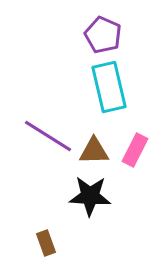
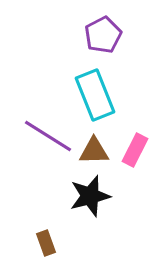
purple pentagon: rotated 21 degrees clockwise
cyan rectangle: moved 14 px left, 8 px down; rotated 9 degrees counterclockwise
black star: rotated 18 degrees counterclockwise
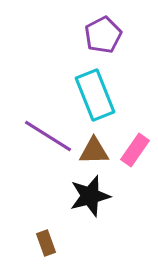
pink rectangle: rotated 8 degrees clockwise
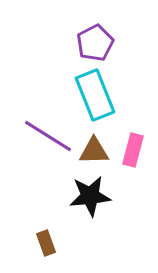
purple pentagon: moved 8 px left, 8 px down
pink rectangle: moved 2 px left; rotated 20 degrees counterclockwise
black star: rotated 9 degrees clockwise
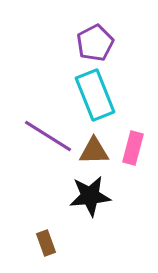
pink rectangle: moved 2 px up
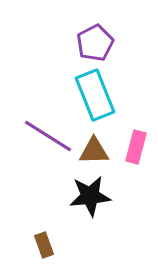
pink rectangle: moved 3 px right, 1 px up
brown rectangle: moved 2 px left, 2 px down
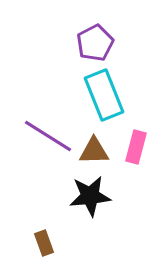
cyan rectangle: moved 9 px right
brown rectangle: moved 2 px up
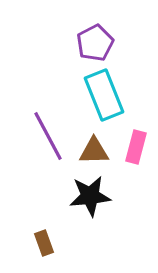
purple line: rotated 30 degrees clockwise
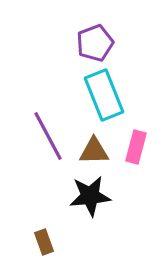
purple pentagon: rotated 6 degrees clockwise
brown rectangle: moved 1 px up
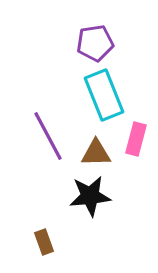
purple pentagon: rotated 12 degrees clockwise
pink rectangle: moved 8 px up
brown triangle: moved 2 px right, 2 px down
